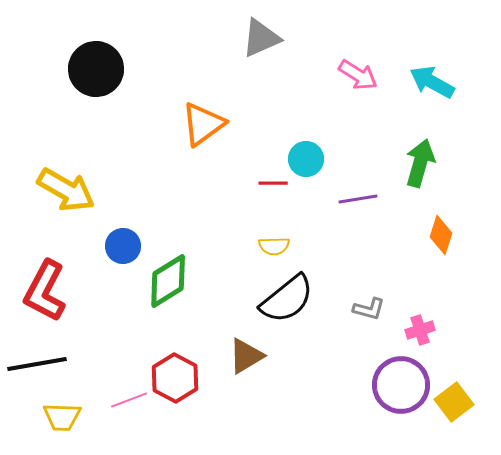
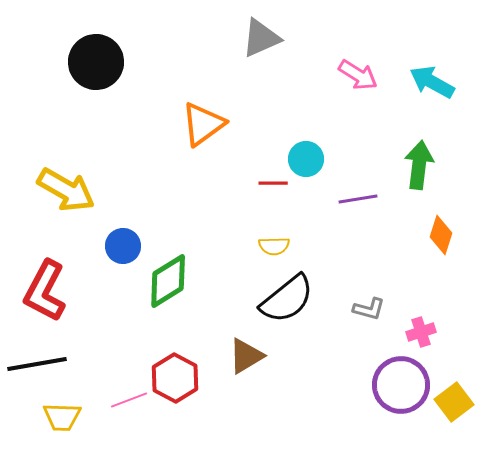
black circle: moved 7 px up
green arrow: moved 1 px left, 2 px down; rotated 9 degrees counterclockwise
pink cross: moved 1 px right, 2 px down
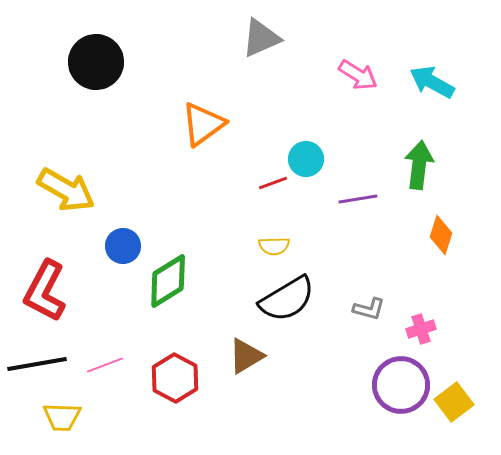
red line: rotated 20 degrees counterclockwise
black semicircle: rotated 8 degrees clockwise
pink cross: moved 3 px up
pink line: moved 24 px left, 35 px up
